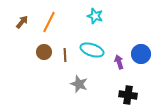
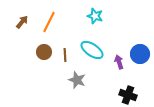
cyan ellipse: rotated 15 degrees clockwise
blue circle: moved 1 px left
gray star: moved 2 px left, 4 px up
black cross: rotated 12 degrees clockwise
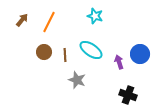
brown arrow: moved 2 px up
cyan ellipse: moved 1 px left
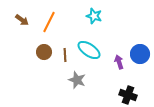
cyan star: moved 1 px left
brown arrow: rotated 88 degrees clockwise
cyan ellipse: moved 2 px left
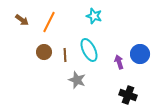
cyan ellipse: rotated 30 degrees clockwise
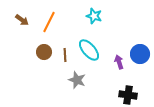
cyan ellipse: rotated 15 degrees counterclockwise
black cross: rotated 12 degrees counterclockwise
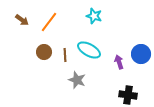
orange line: rotated 10 degrees clockwise
cyan ellipse: rotated 20 degrees counterclockwise
blue circle: moved 1 px right
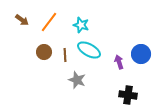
cyan star: moved 13 px left, 9 px down
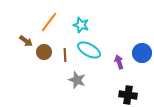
brown arrow: moved 4 px right, 21 px down
blue circle: moved 1 px right, 1 px up
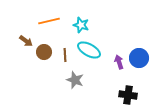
orange line: moved 1 px up; rotated 40 degrees clockwise
blue circle: moved 3 px left, 5 px down
gray star: moved 2 px left
